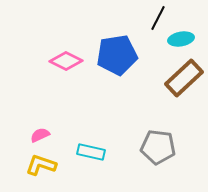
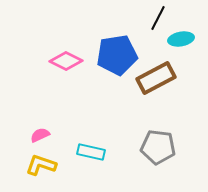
brown rectangle: moved 28 px left; rotated 15 degrees clockwise
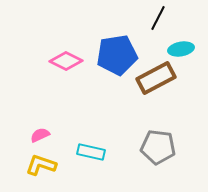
cyan ellipse: moved 10 px down
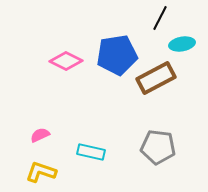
black line: moved 2 px right
cyan ellipse: moved 1 px right, 5 px up
yellow L-shape: moved 7 px down
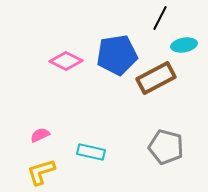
cyan ellipse: moved 2 px right, 1 px down
gray pentagon: moved 8 px right; rotated 8 degrees clockwise
yellow L-shape: rotated 36 degrees counterclockwise
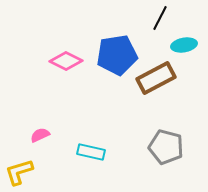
yellow L-shape: moved 22 px left
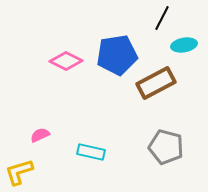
black line: moved 2 px right
brown rectangle: moved 5 px down
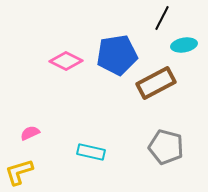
pink semicircle: moved 10 px left, 2 px up
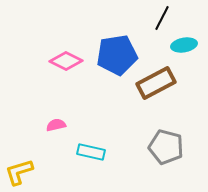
pink semicircle: moved 26 px right, 8 px up; rotated 12 degrees clockwise
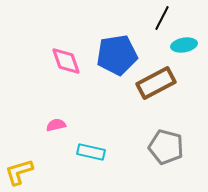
pink diamond: rotated 44 degrees clockwise
